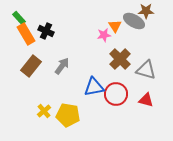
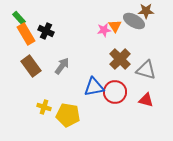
pink star: moved 5 px up
brown rectangle: rotated 75 degrees counterclockwise
red circle: moved 1 px left, 2 px up
yellow cross: moved 4 px up; rotated 32 degrees counterclockwise
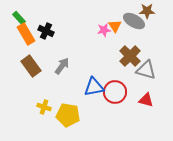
brown star: moved 1 px right
brown cross: moved 10 px right, 3 px up
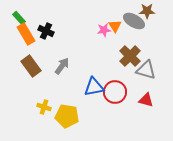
yellow pentagon: moved 1 px left, 1 px down
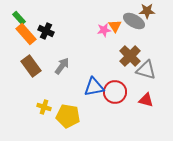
orange rectangle: rotated 10 degrees counterclockwise
yellow pentagon: moved 1 px right
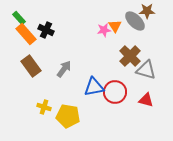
gray ellipse: moved 1 px right; rotated 15 degrees clockwise
black cross: moved 1 px up
gray arrow: moved 2 px right, 3 px down
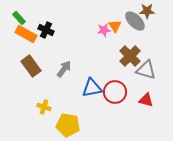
orange rectangle: rotated 20 degrees counterclockwise
blue triangle: moved 2 px left, 1 px down
yellow pentagon: moved 9 px down
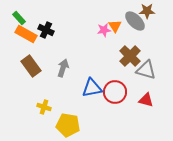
gray arrow: moved 1 px left, 1 px up; rotated 18 degrees counterclockwise
